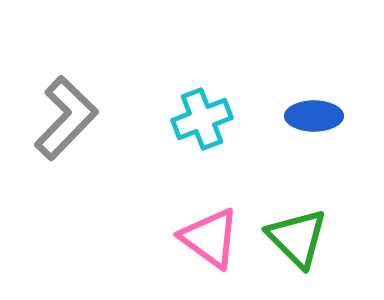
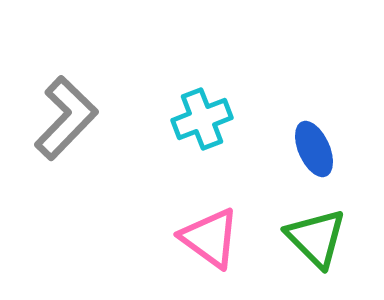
blue ellipse: moved 33 px down; rotated 66 degrees clockwise
green triangle: moved 19 px right
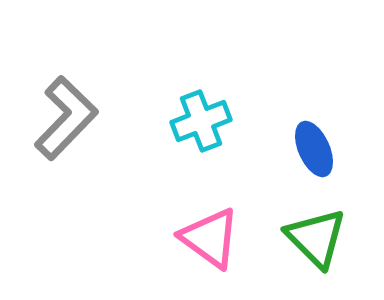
cyan cross: moved 1 px left, 2 px down
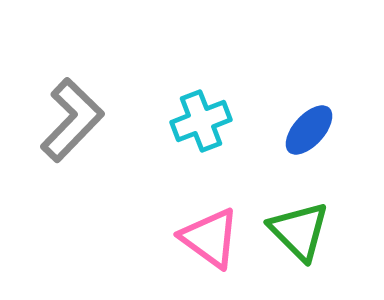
gray L-shape: moved 6 px right, 2 px down
blue ellipse: moved 5 px left, 19 px up; rotated 66 degrees clockwise
green triangle: moved 17 px left, 7 px up
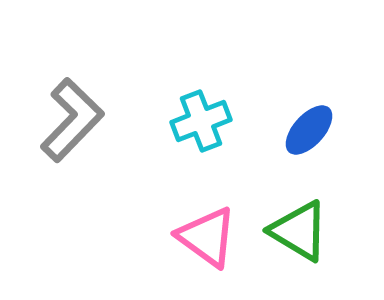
green triangle: rotated 14 degrees counterclockwise
pink triangle: moved 3 px left, 1 px up
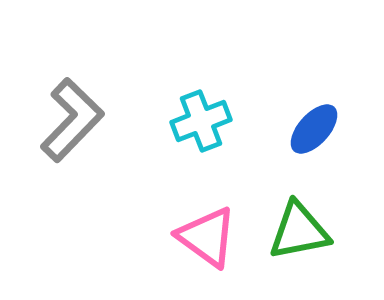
blue ellipse: moved 5 px right, 1 px up
green triangle: rotated 42 degrees counterclockwise
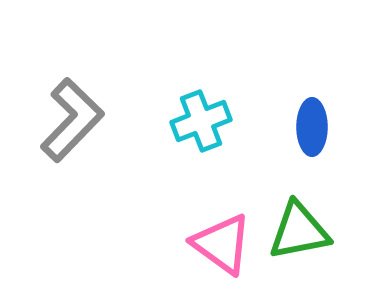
blue ellipse: moved 2 px left, 2 px up; rotated 42 degrees counterclockwise
pink triangle: moved 15 px right, 7 px down
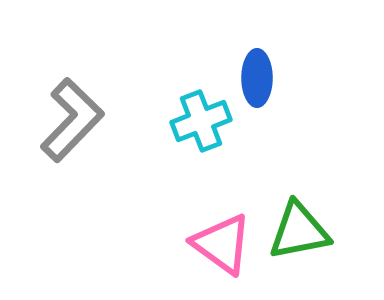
blue ellipse: moved 55 px left, 49 px up
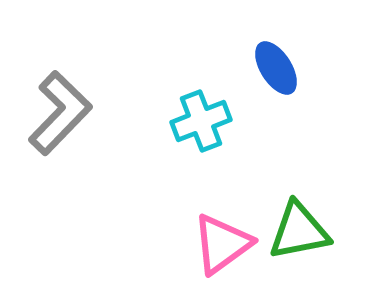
blue ellipse: moved 19 px right, 10 px up; rotated 32 degrees counterclockwise
gray L-shape: moved 12 px left, 7 px up
pink triangle: rotated 48 degrees clockwise
